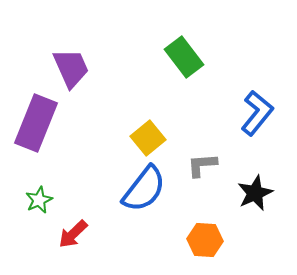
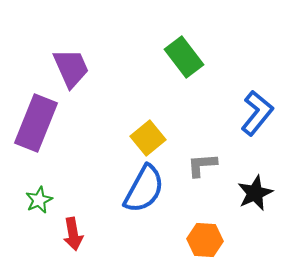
blue semicircle: rotated 9 degrees counterclockwise
red arrow: rotated 56 degrees counterclockwise
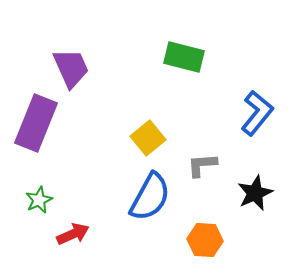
green rectangle: rotated 39 degrees counterclockwise
blue semicircle: moved 6 px right, 8 px down
red arrow: rotated 104 degrees counterclockwise
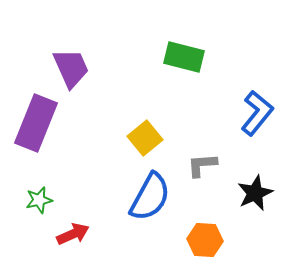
yellow square: moved 3 px left
green star: rotated 12 degrees clockwise
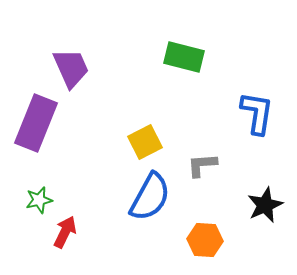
blue L-shape: rotated 30 degrees counterclockwise
yellow square: moved 4 px down; rotated 12 degrees clockwise
black star: moved 10 px right, 12 px down
red arrow: moved 8 px left, 2 px up; rotated 40 degrees counterclockwise
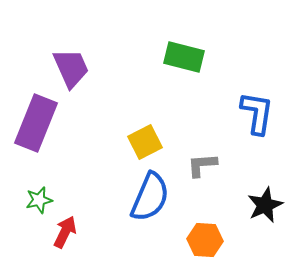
blue semicircle: rotated 6 degrees counterclockwise
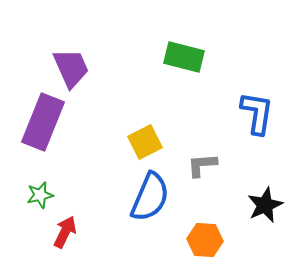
purple rectangle: moved 7 px right, 1 px up
green star: moved 1 px right, 5 px up
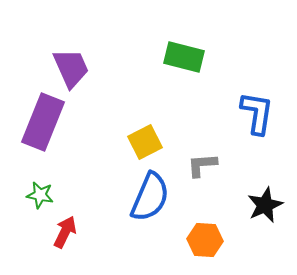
green star: rotated 24 degrees clockwise
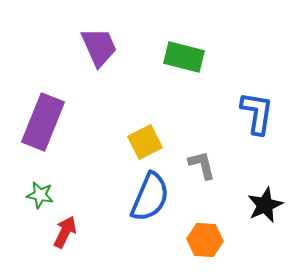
purple trapezoid: moved 28 px right, 21 px up
gray L-shape: rotated 80 degrees clockwise
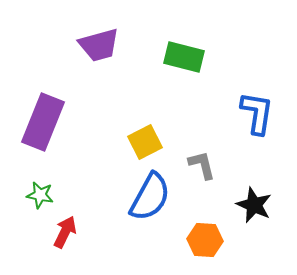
purple trapezoid: moved 2 px up; rotated 99 degrees clockwise
blue semicircle: rotated 6 degrees clockwise
black star: moved 11 px left; rotated 24 degrees counterclockwise
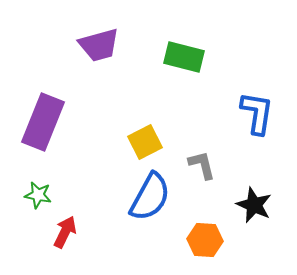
green star: moved 2 px left
